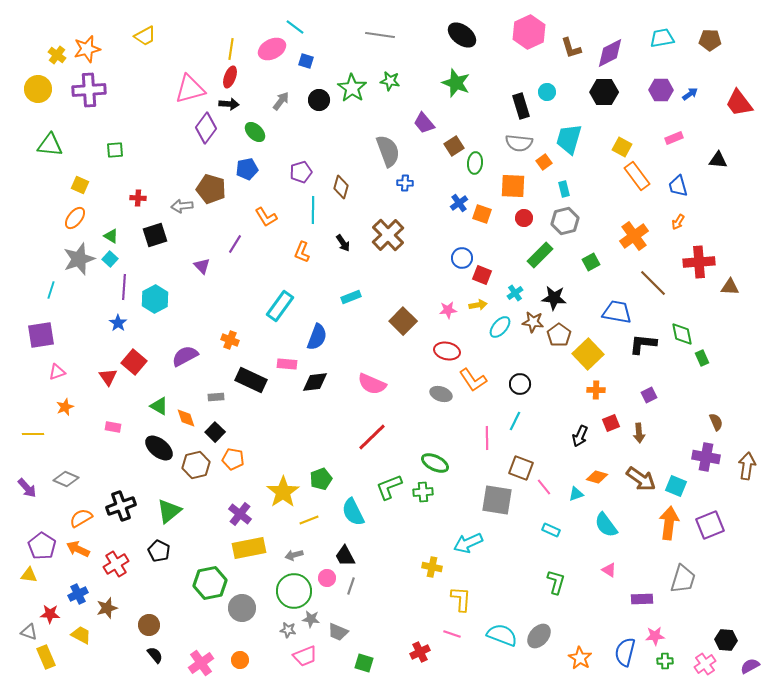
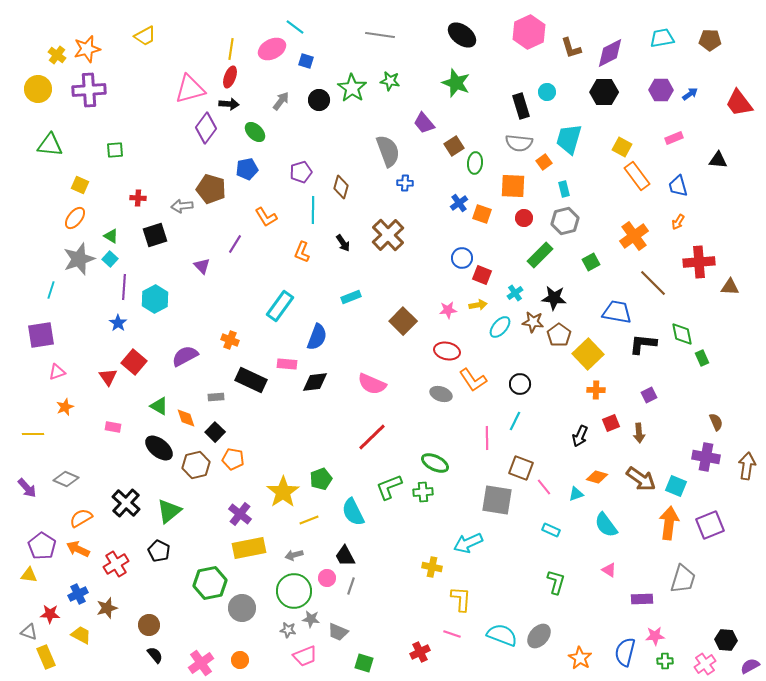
black cross at (121, 506): moved 5 px right, 3 px up; rotated 28 degrees counterclockwise
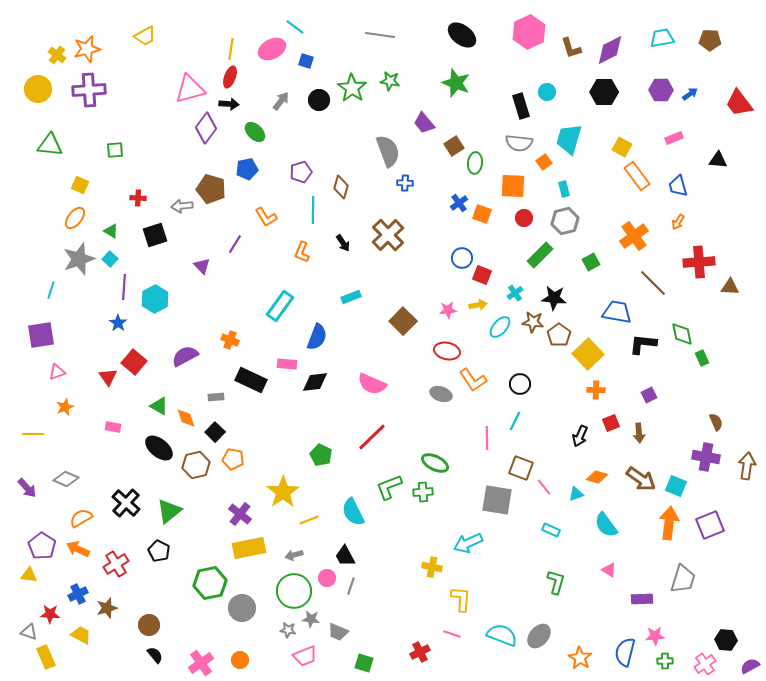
purple diamond at (610, 53): moved 3 px up
green triangle at (111, 236): moved 5 px up
green pentagon at (321, 479): moved 24 px up; rotated 25 degrees counterclockwise
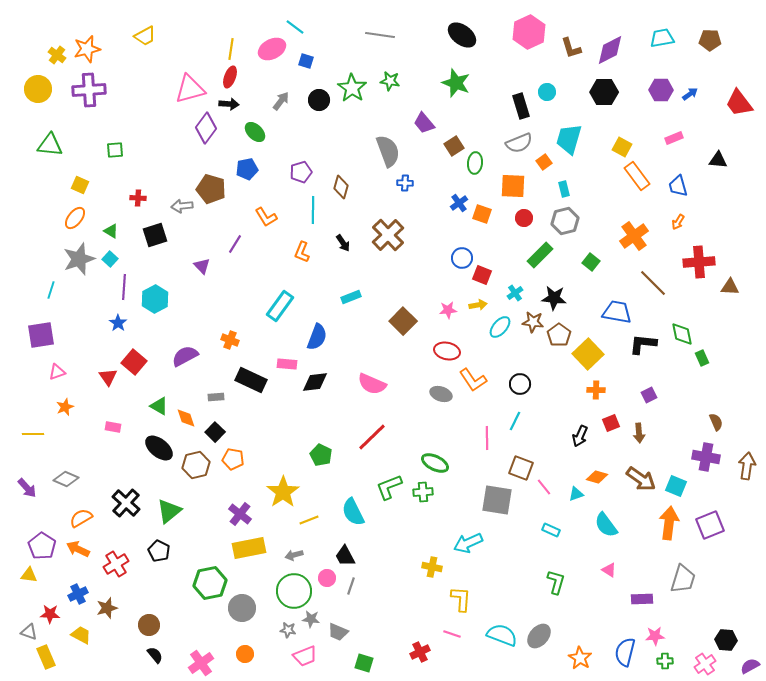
gray semicircle at (519, 143): rotated 28 degrees counterclockwise
green square at (591, 262): rotated 24 degrees counterclockwise
orange circle at (240, 660): moved 5 px right, 6 px up
